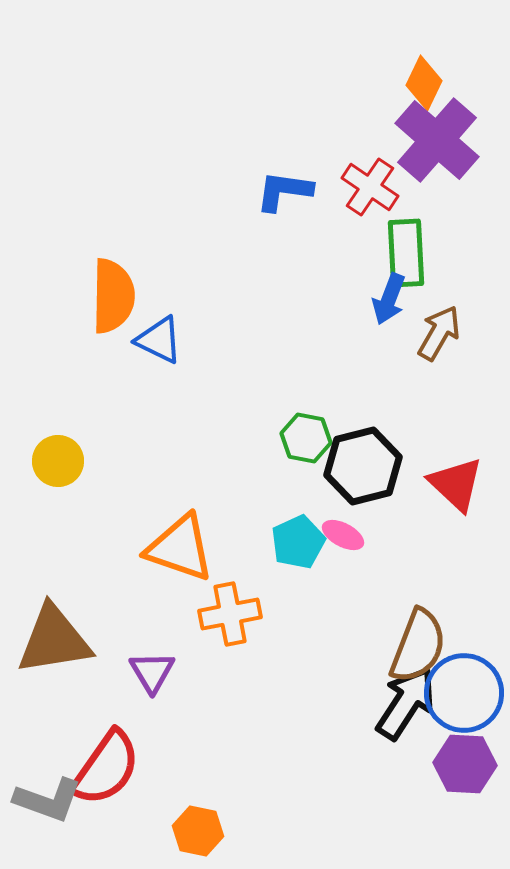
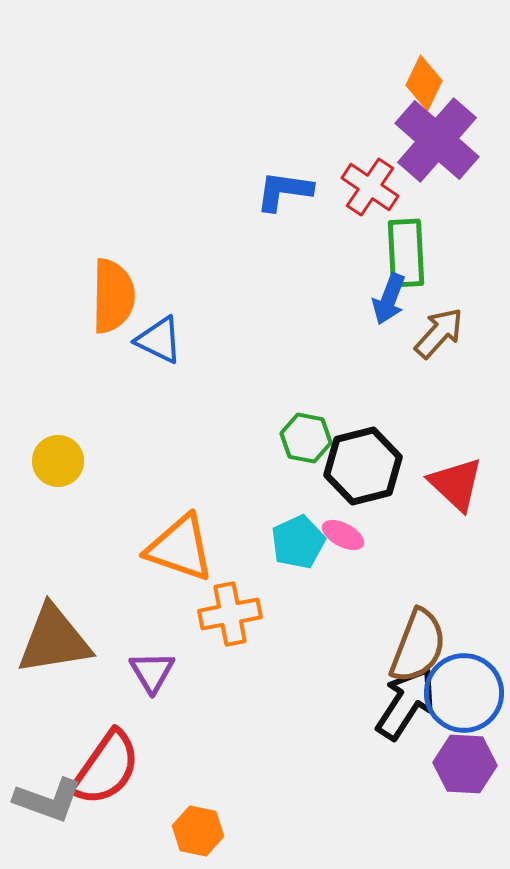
brown arrow: rotated 12 degrees clockwise
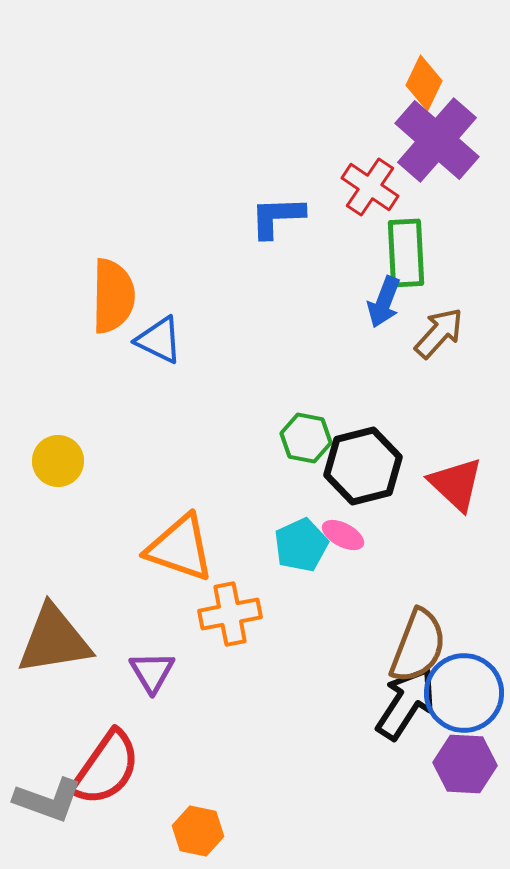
blue L-shape: moved 7 px left, 26 px down; rotated 10 degrees counterclockwise
blue arrow: moved 5 px left, 3 px down
cyan pentagon: moved 3 px right, 3 px down
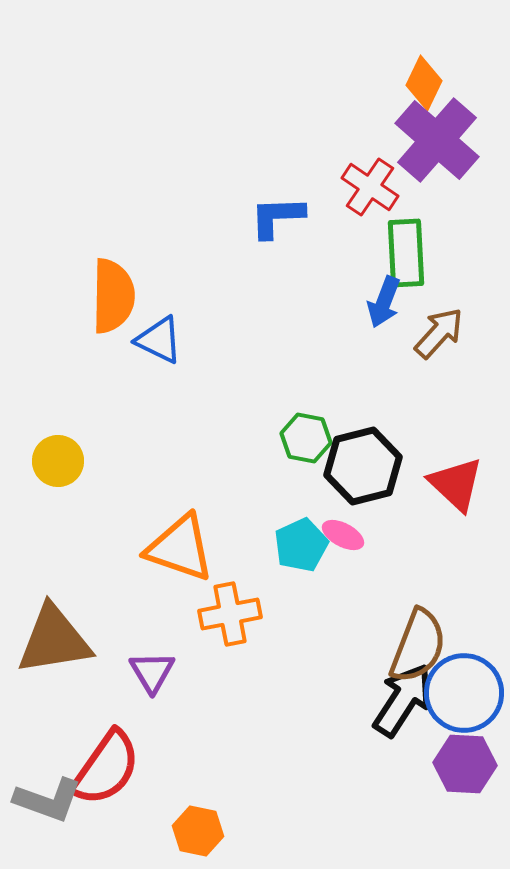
black arrow: moved 3 px left, 3 px up
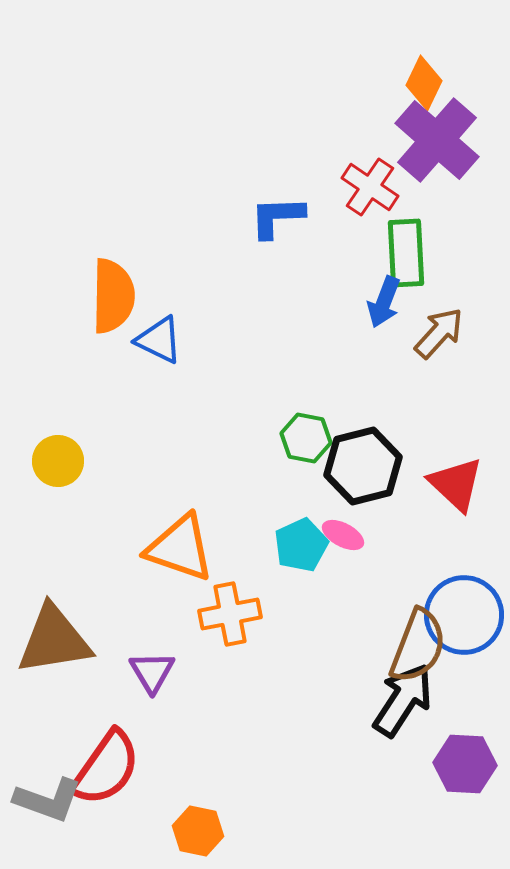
blue circle: moved 78 px up
